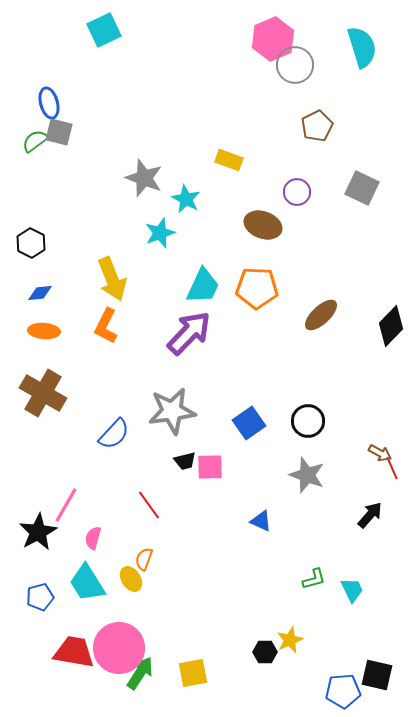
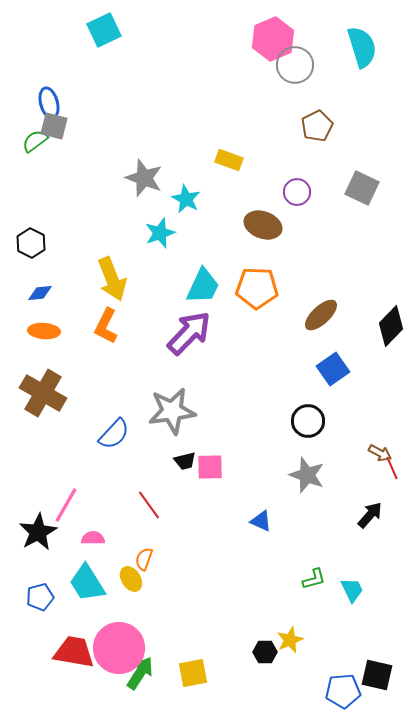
gray square at (59, 132): moved 5 px left, 6 px up
blue square at (249, 423): moved 84 px right, 54 px up
pink semicircle at (93, 538): rotated 75 degrees clockwise
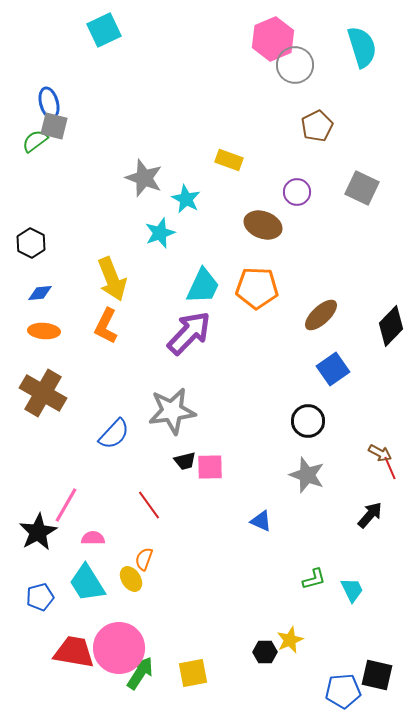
red line at (392, 468): moved 2 px left
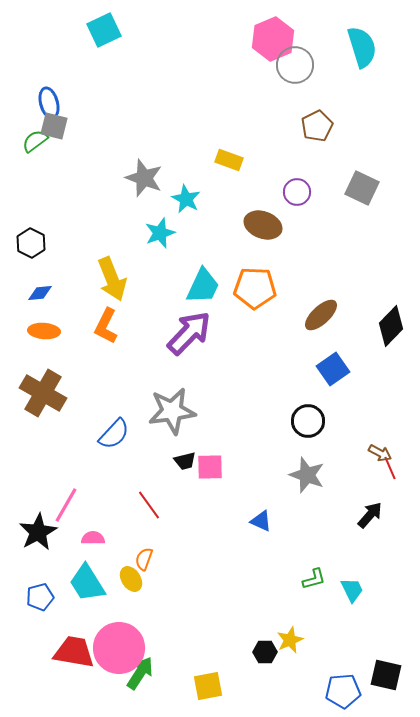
orange pentagon at (257, 288): moved 2 px left
yellow square at (193, 673): moved 15 px right, 13 px down
black square at (377, 675): moved 9 px right
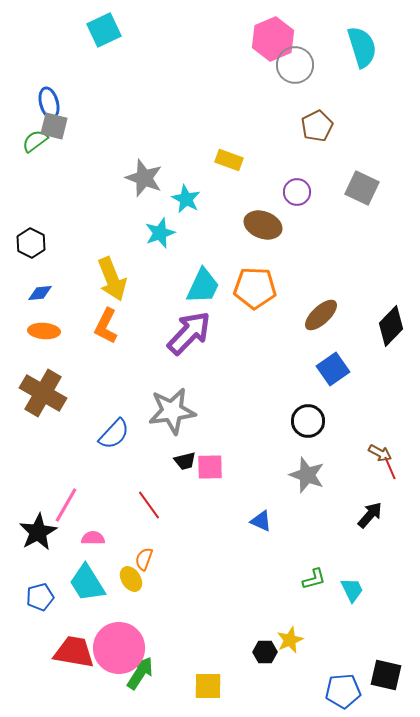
yellow square at (208, 686): rotated 12 degrees clockwise
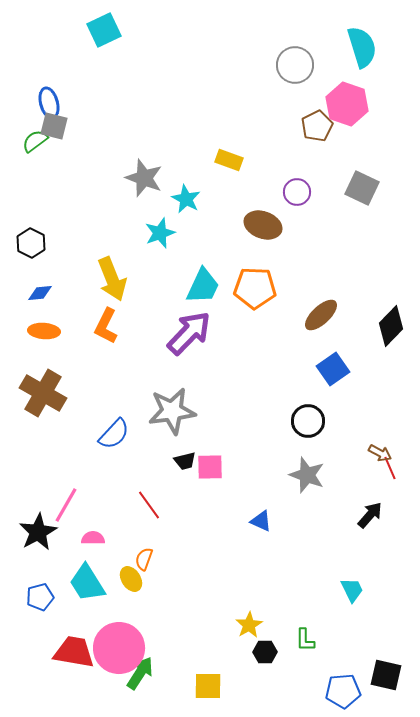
pink hexagon at (273, 39): moved 74 px right, 65 px down; rotated 18 degrees counterclockwise
green L-shape at (314, 579): moved 9 px left, 61 px down; rotated 105 degrees clockwise
yellow star at (290, 640): moved 41 px left, 15 px up; rotated 8 degrees counterclockwise
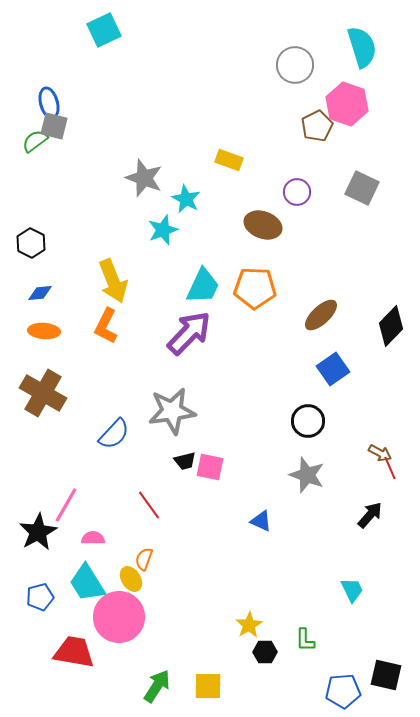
cyan star at (160, 233): moved 3 px right, 3 px up
yellow arrow at (112, 279): moved 1 px right, 2 px down
pink square at (210, 467): rotated 12 degrees clockwise
pink circle at (119, 648): moved 31 px up
green arrow at (140, 673): moved 17 px right, 13 px down
